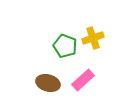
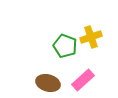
yellow cross: moved 2 px left, 1 px up
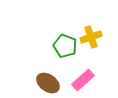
brown ellipse: rotated 20 degrees clockwise
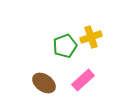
green pentagon: rotated 30 degrees clockwise
brown ellipse: moved 4 px left
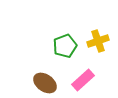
yellow cross: moved 7 px right, 4 px down
brown ellipse: moved 1 px right
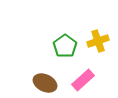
green pentagon: rotated 15 degrees counterclockwise
brown ellipse: rotated 10 degrees counterclockwise
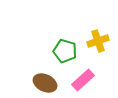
green pentagon: moved 5 px down; rotated 20 degrees counterclockwise
